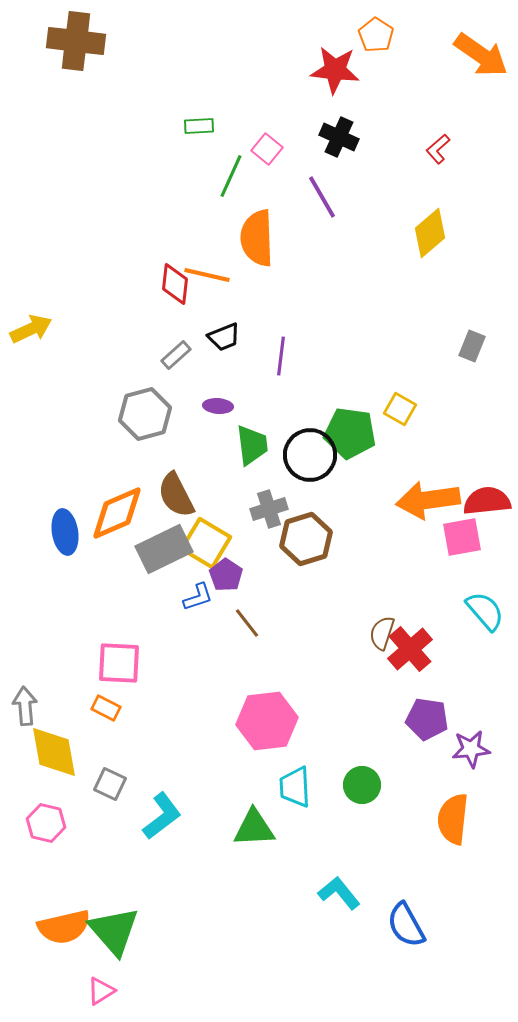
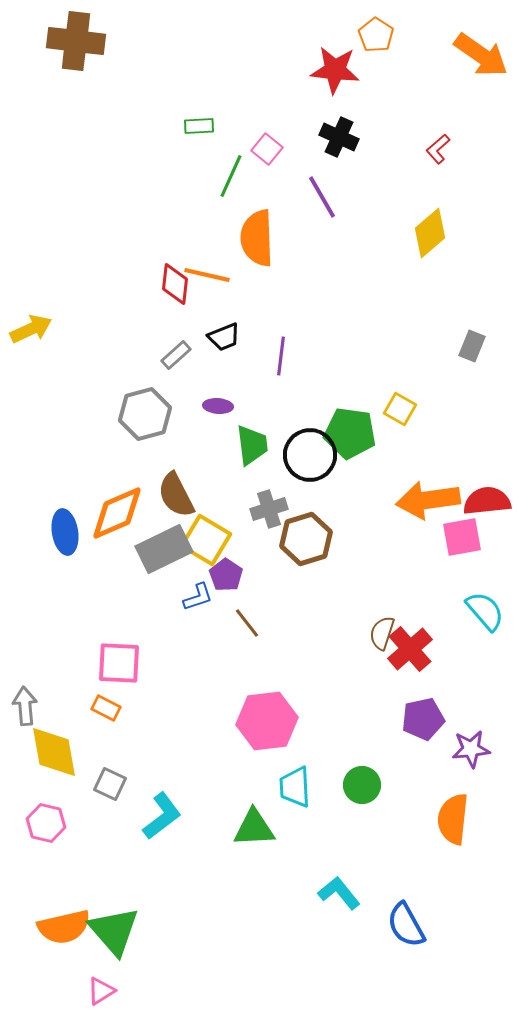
yellow square at (206, 543): moved 3 px up
purple pentagon at (427, 719): moved 4 px left; rotated 21 degrees counterclockwise
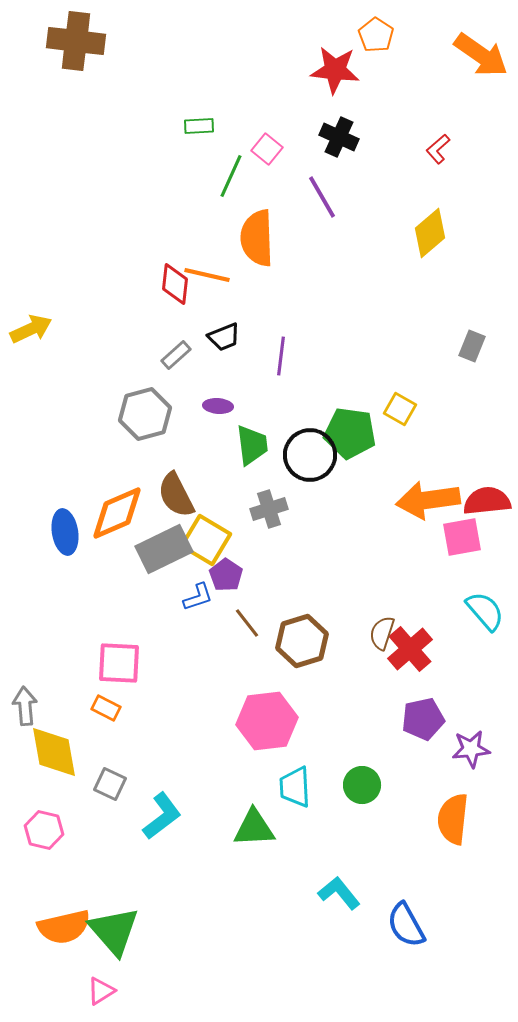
brown hexagon at (306, 539): moved 4 px left, 102 px down
pink hexagon at (46, 823): moved 2 px left, 7 px down
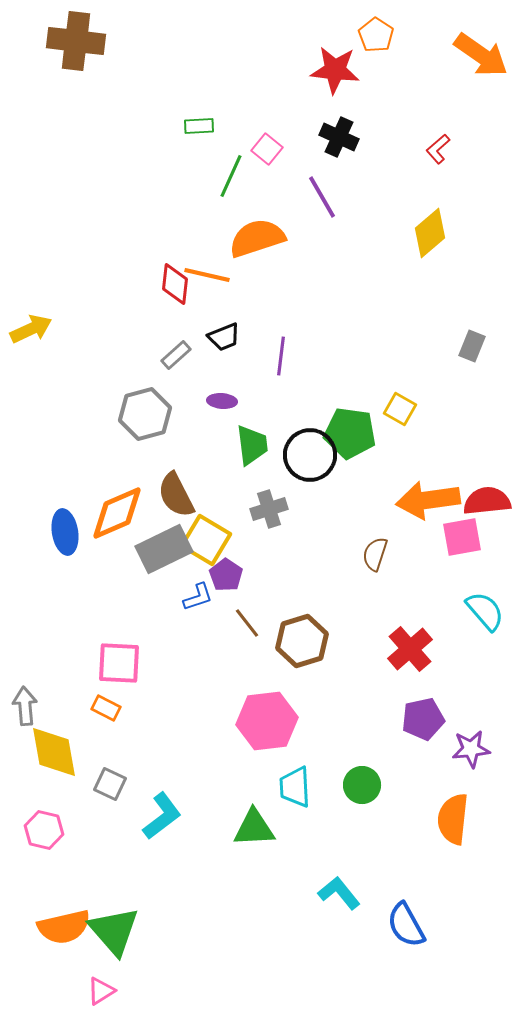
orange semicircle at (257, 238): rotated 74 degrees clockwise
purple ellipse at (218, 406): moved 4 px right, 5 px up
brown semicircle at (382, 633): moved 7 px left, 79 px up
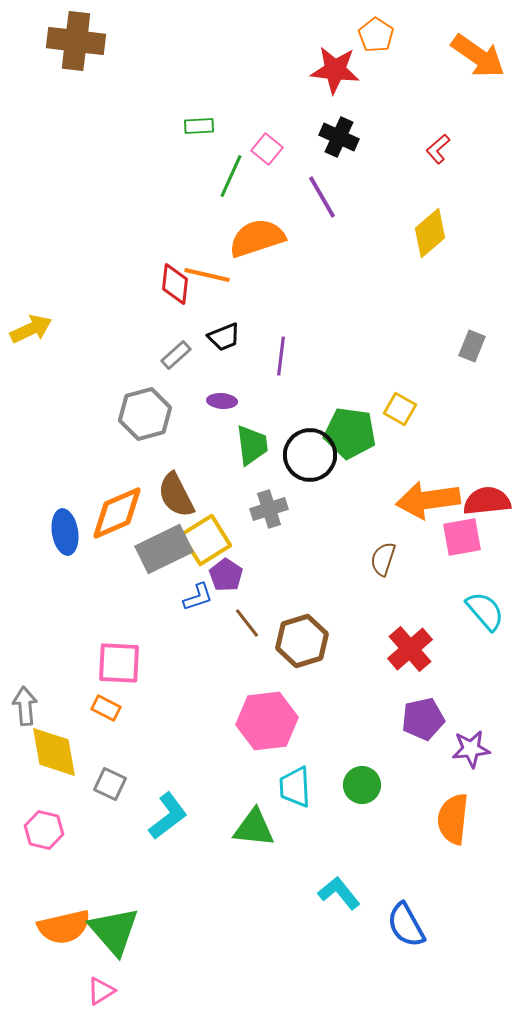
orange arrow at (481, 55): moved 3 px left, 1 px down
yellow square at (206, 540): rotated 27 degrees clockwise
brown semicircle at (375, 554): moved 8 px right, 5 px down
cyan L-shape at (162, 816): moved 6 px right
green triangle at (254, 828): rotated 9 degrees clockwise
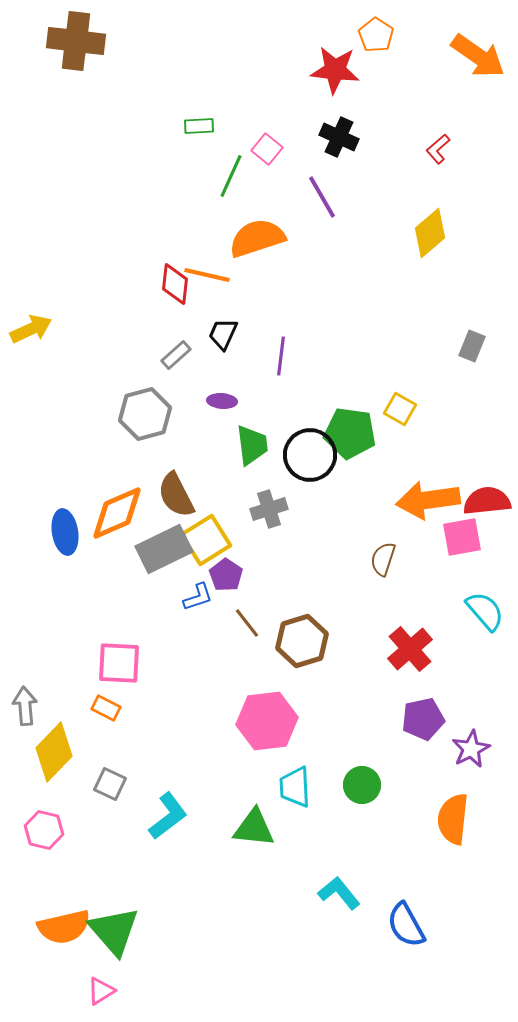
black trapezoid at (224, 337): moved 1 px left, 3 px up; rotated 136 degrees clockwise
purple star at (471, 749): rotated 21 degrees counterclockwise
yellow diamond at (54, 752): rotated 54 degrees clockwise
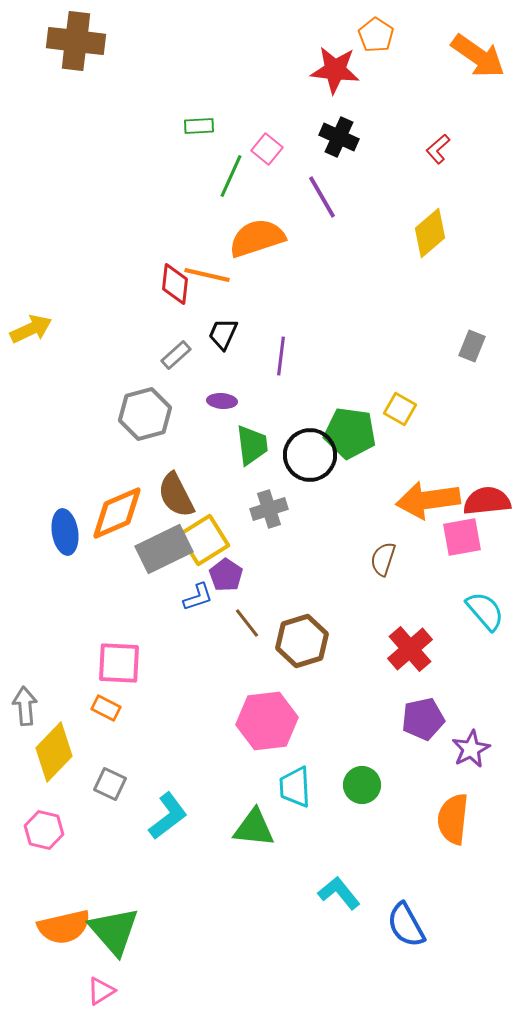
yellow square at (206, 540): moved 2 px left
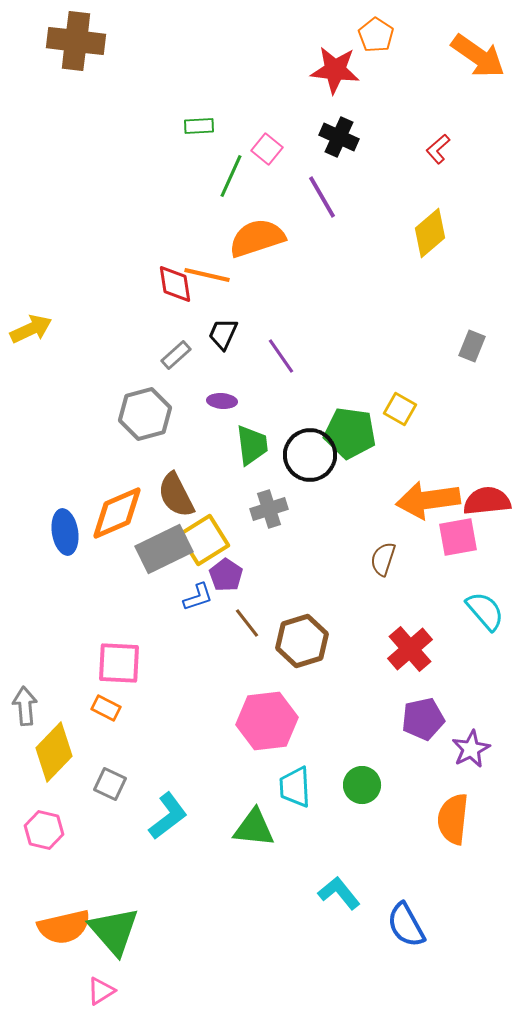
red diamond at (175, 284): rotated 15 degrees counterclockwise
purple line at (281, 356): rotated 42 degrees counterclockwise
pink square at (462, 537): moved 4 px left
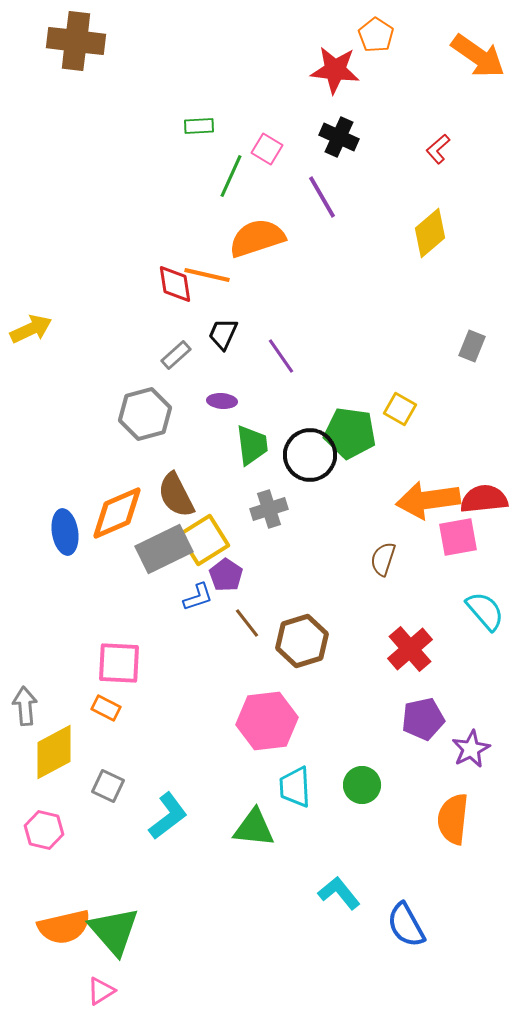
pink square at (267, 149): rotated 8 degrees counterclockwise
red semicircle at (487, 501): moved 3 px left, 2 px up
yellow diamond at (54, 752): rotated 18 degrees clockwise
gray square at (110, 784): moved 2 px left, 2 px down
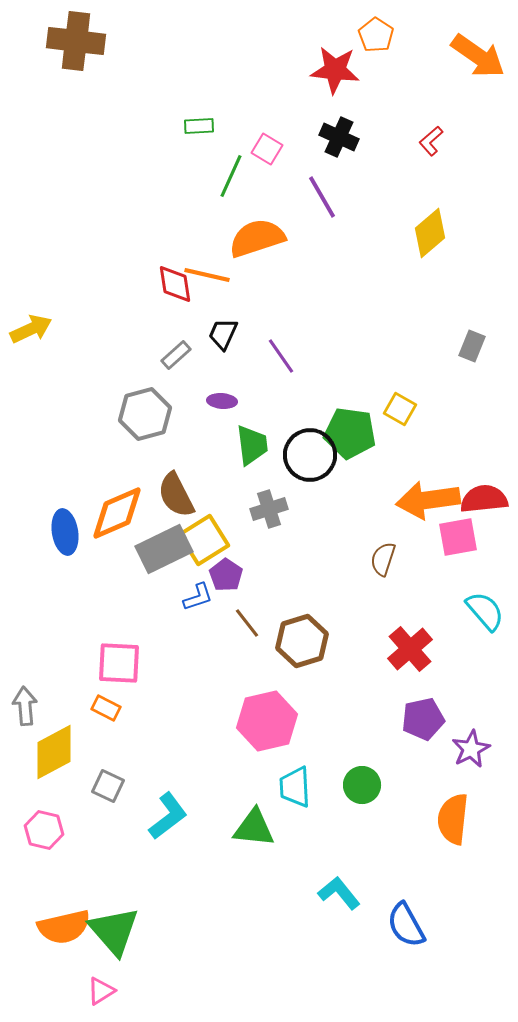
red L-shape at (438, 149): moved 7 px left, 8 px up
pink hexagon at (267, 721): rotated 6 degrees counterclockwise
